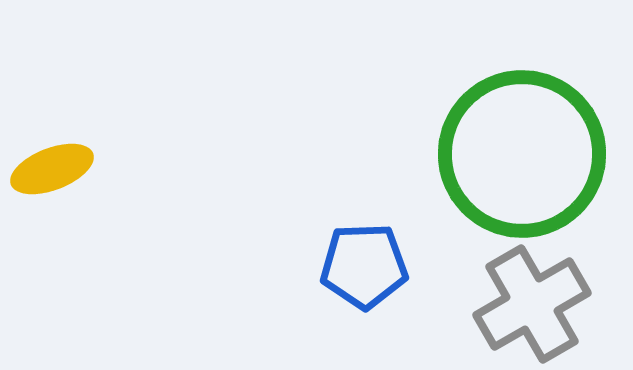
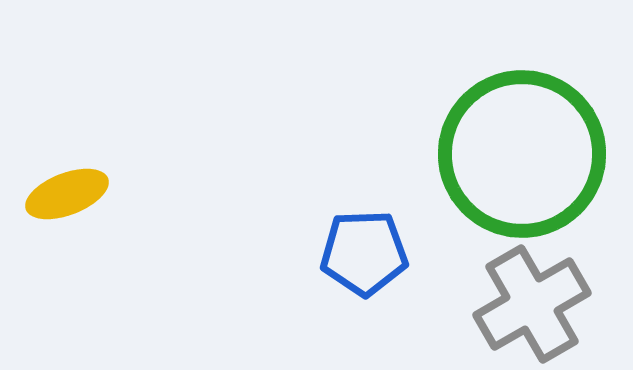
yellow ellipse: moved 15 px right, 25 px down
blue pentagon: moved 13 px up
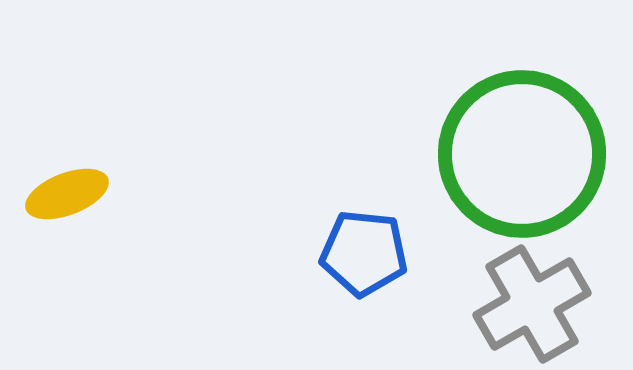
blue pentagon: rotated 8 degrees clockwise
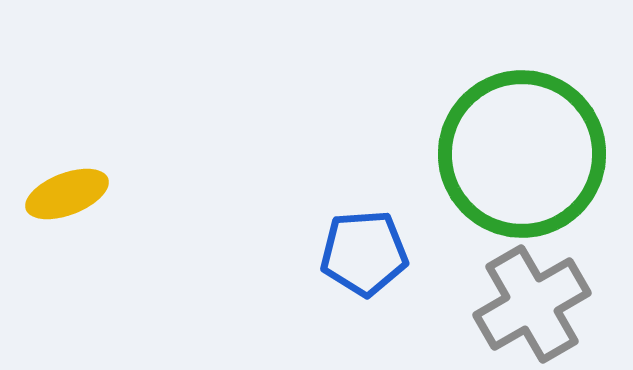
blue pentagon: rotated 10 degrees counterclockwise
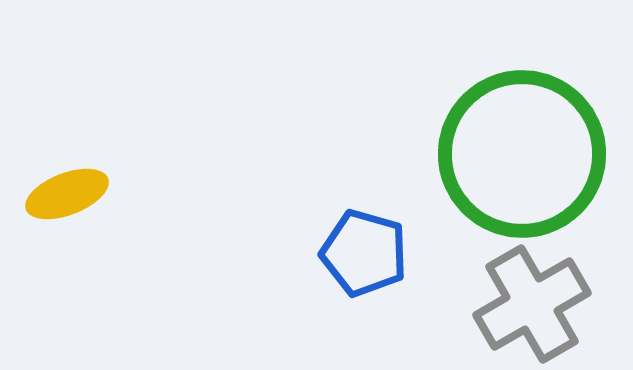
blue pentagon: rotated 20 degrees clockwise
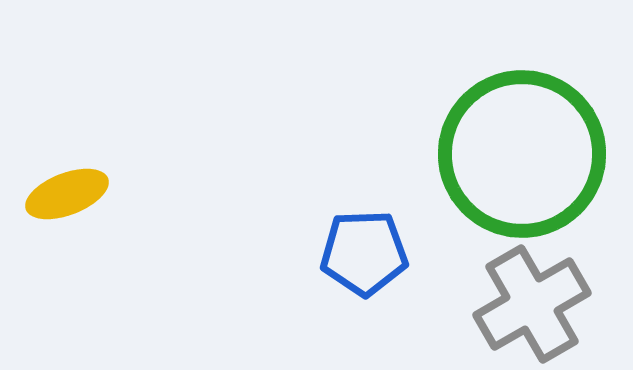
blue pentagon: rotated 18 degrees counterclockwise
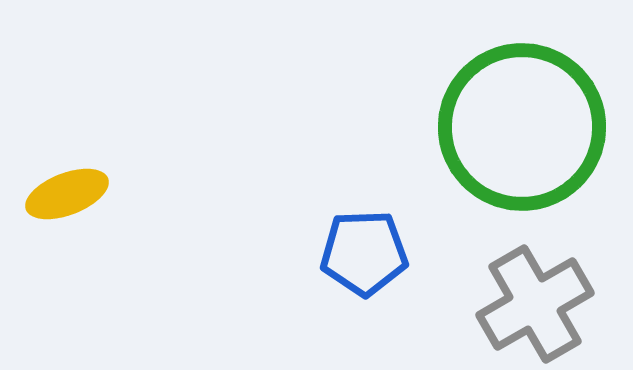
green circle: moved 27 px up
gray cross: moved 3 px right
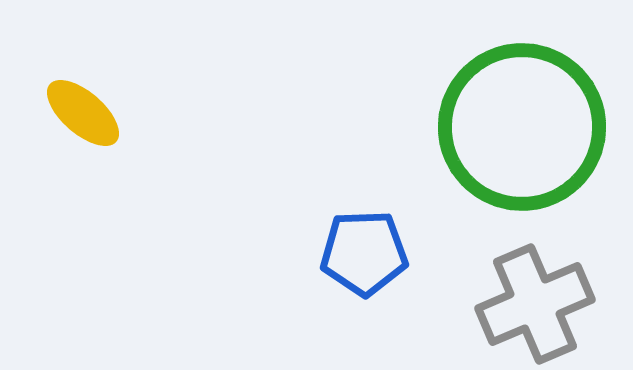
yellow ellipse: moved 16 px right, 81 px up; rotated 62 degrees clockwise
gray cross: rotated 7 degrees clockwise
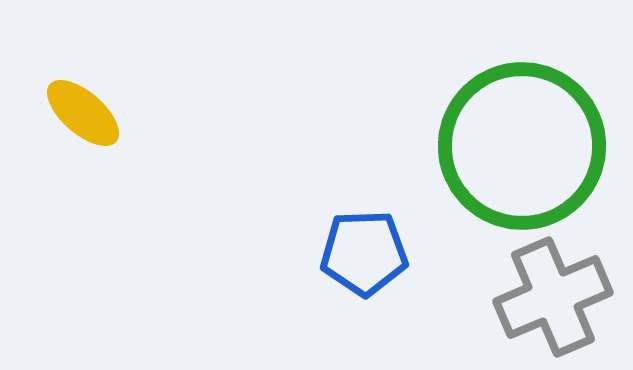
green circle: moved 19 px down
gray cross: moved 18 px right, 7 px up
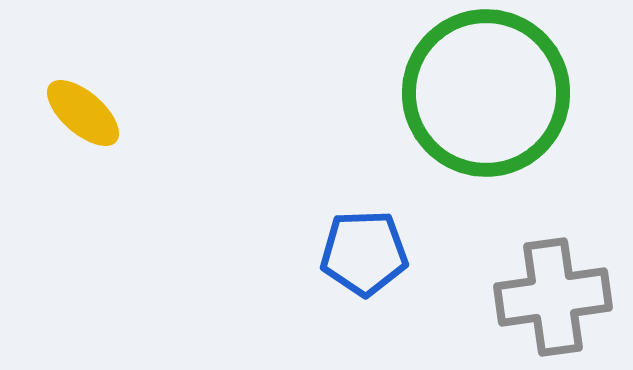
green circle: moved 36 px left, 53 px up
gray cross: rotated 15 degrees clockwise
